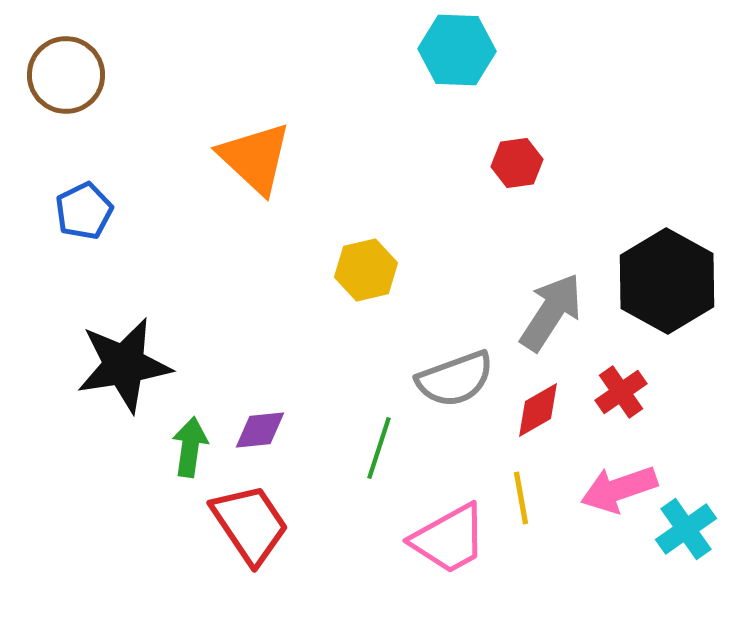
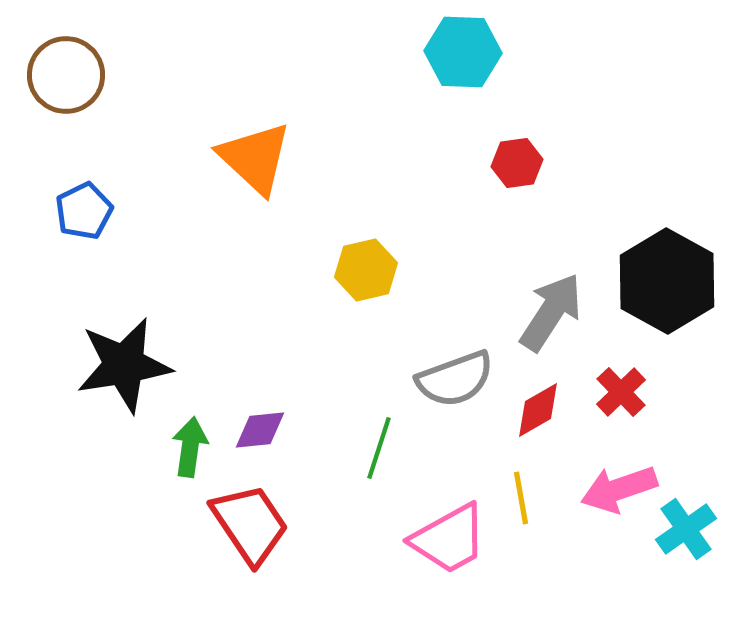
cyan hexagon: moved 6 px right, 2 px down
red cross: rotated 9 degrees counterclockwise
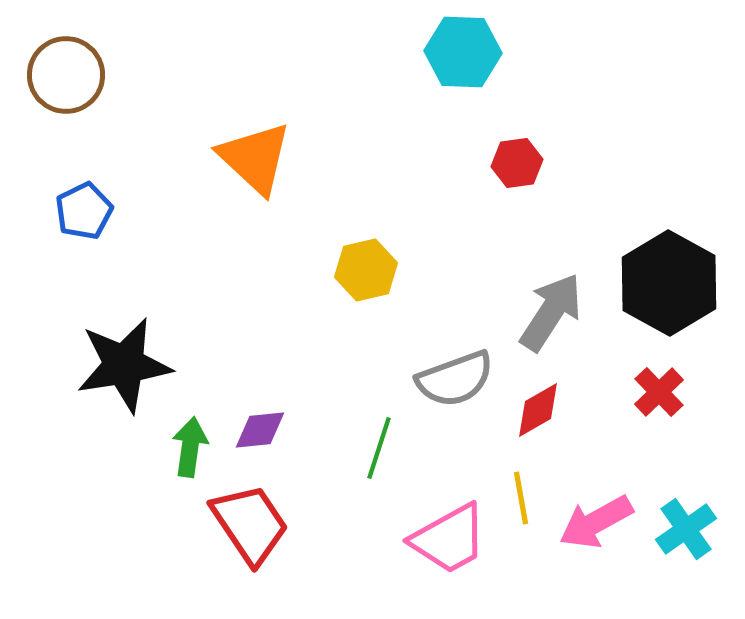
black hexagon: moved 2 px right, 2 px down
red cross: moved 38 px right
pink arrow: moved 23 px left, 33 px down; rotated 10 degrees counterclockwise
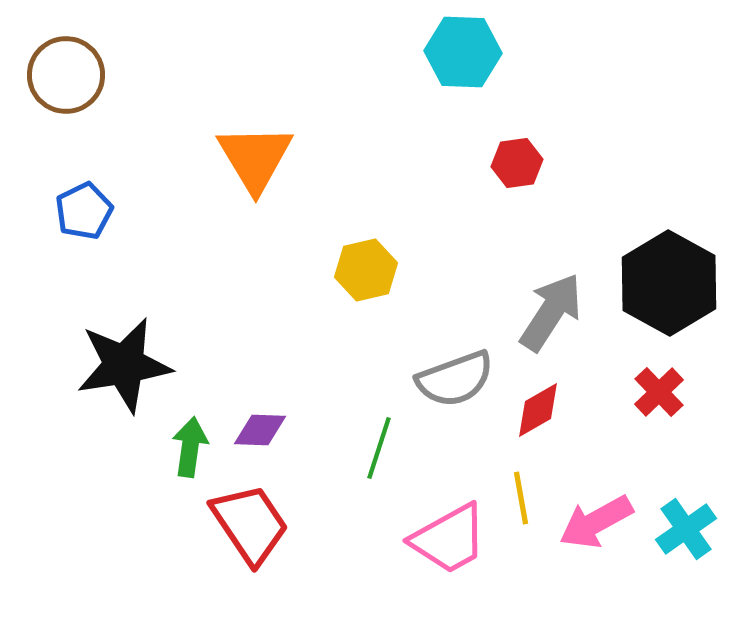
orange triangle: rotated 16 degrees clockwise
purple diamond: rotated 8 degrees clockwise
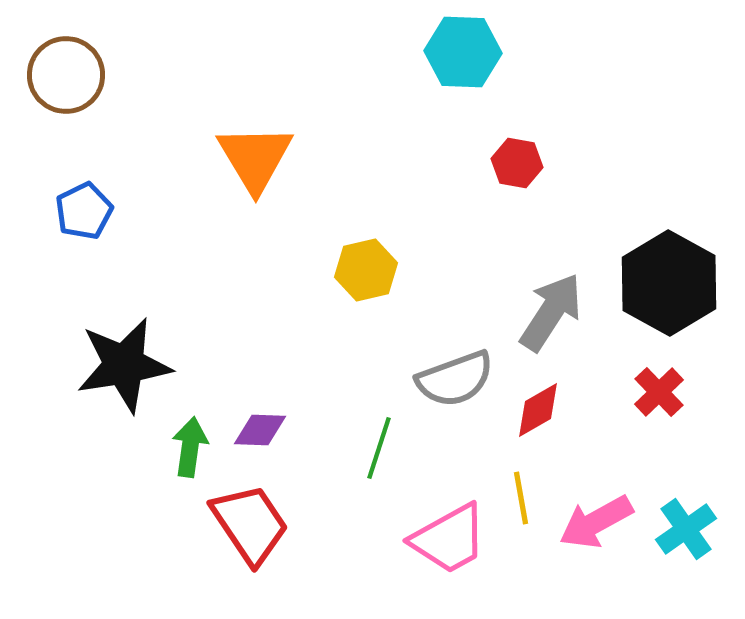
red hexagon: rotated 18 degrees clockwise
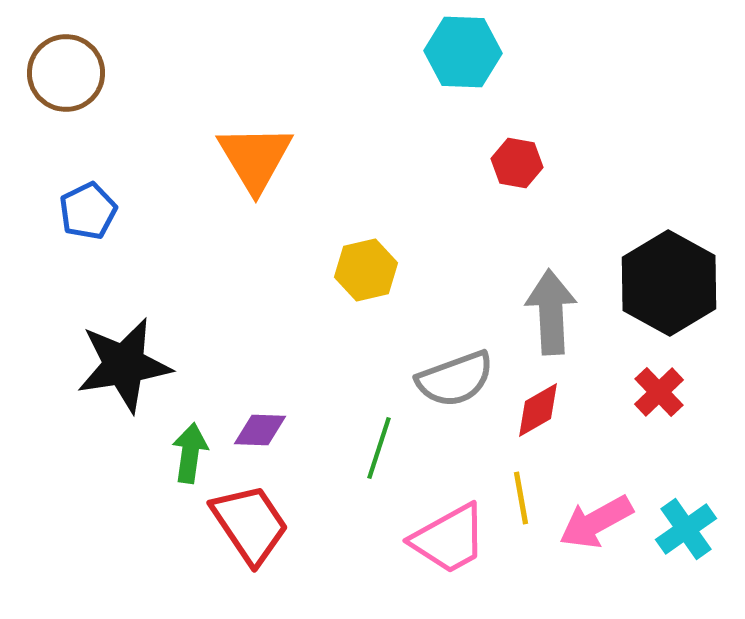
brown circle: moved 2 px up
blue pentagon: moved 4 px right
gray arrow: rotated 36 degrees counterclockwise
green arrow: moved 6 px down
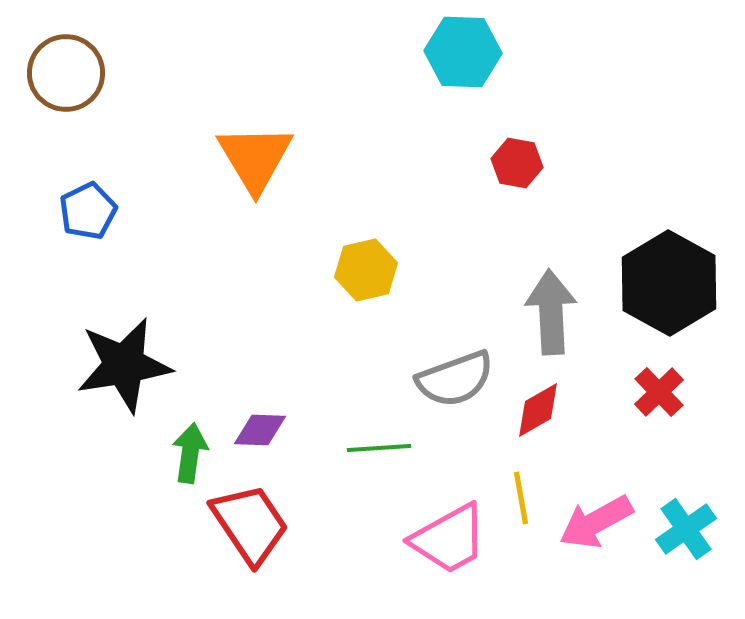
green line: rotated 68 degrees clockwise
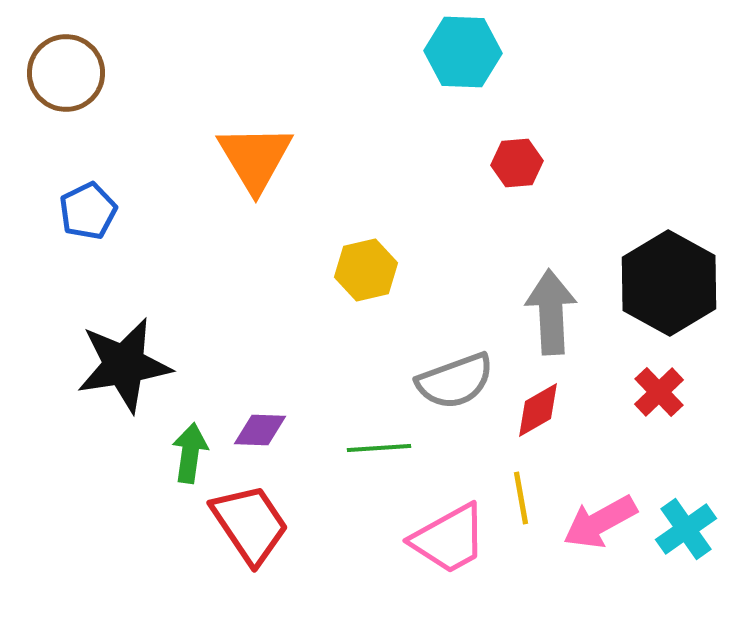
red hexagon: rotated 15 degrees counterclockwise
gray semicircle: moved 2 px down
pink arrow: moved 4 px right
